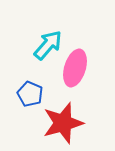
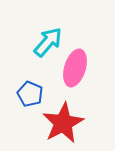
cyan arrow: moved 3 px up
red star: rotated 12 degrees counterclockwise
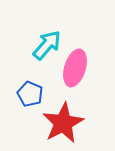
cyan arrow: moved 1 px left, 3 px down
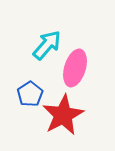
blue pentagon: rotated 15 degrees clockwise
red star: moved 8 px up
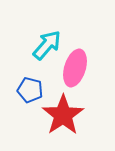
blue pentagon: moved 4 px up; rotated 25 degrees counterclockwise
red star: rotated 6 degrees counterclockwise
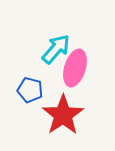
cyan arrow: moved 9 px right, 4 px down
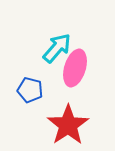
cyan arrow: moved 1 px right, 1 px up
red star: moved 5 px right, 10 px down
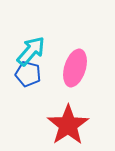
cyan arrow: moved 26 px left, 3 px down
blue pentagon: moved 2 px left, 16 px up
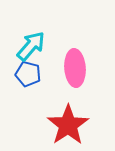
cyan arrow: moved 5 px up
pink ellipse: rotated 21 degrees counterclockwise
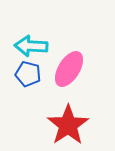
cyan arrow: rotated 128 degrees counterclockwise
pink ellipse: moved 6 px left, 1 px down; rotated 36 degrees clockwise
